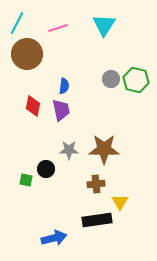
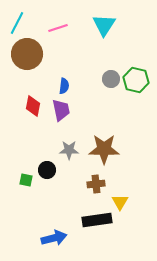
black circle: moved 1 px right, 1 px down
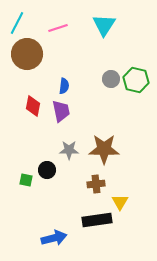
purple trapezoid: moved 1 px down
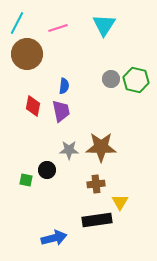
brown star: moved 3 px left, 2 px up
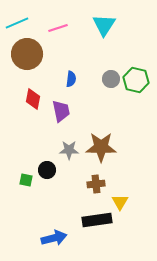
cyan line: rotated 40 degrees clockwise
blue semicircle: moved 7 px right, 7 px up
red diamond: moved 7 px up
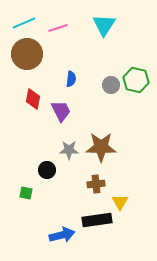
cyan line: moved 7 px right
gray circle: moved 6 px down
purple trapezoid: rotated 15 degrees counterclockwise
green square: moved 13 px down
blue arrow: moved 8 px right, 3 px up
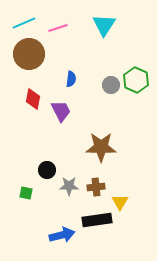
brown circle: moved 2 px right
green hexagon: rotated 10 degrees clockwise
gray star: moved 36 px down
brown cross: moved 3 px down
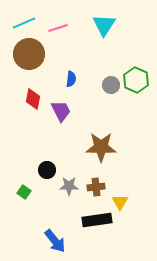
green square: moved 2 px left, 1 px up; rotated 24 degrees clockwise
blue arrow: moved 7 px left, 6 px down; rotated 65 degrees clockwise
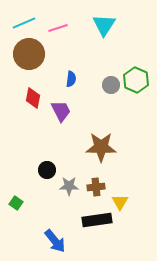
red diamond: moved 1 px up
green square: moved 8 px left, 11 px down
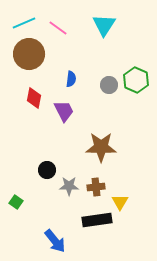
pink line: rotated 54 degrees clockwise
gray circle: moved 2 px left
red diamond: moved 1 px right
purple trapezoid: moved 3 px right
green square: moved 1 px up
